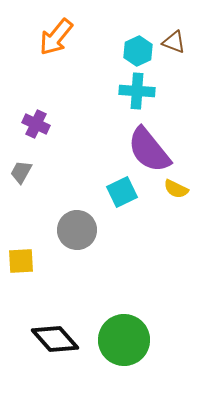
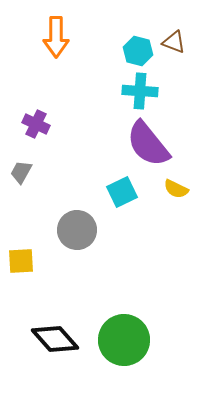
orange arrow: rotated 39 degrees counterclockwise
cyan hexagon: rotated 20 degrees counterclockwise
cyan cross: moved 3 px right
purple semicircle: moved 1 px left, 6 px up
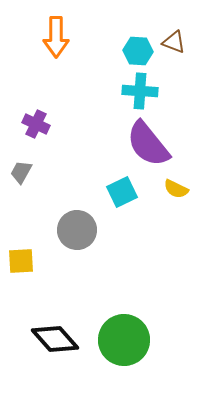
cyan hexagon: rotated 12 degrees counterclockwise
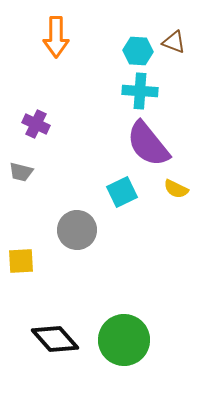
gray trapezoid: rotated 105 degrees counterclockwise
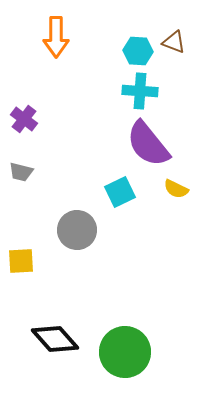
purple cross: moved 12 px left, 5 px up; rotated 12 degrees clockwise
cyan square: moved 2 px left
green circle: moved 1 px right, 12 px down
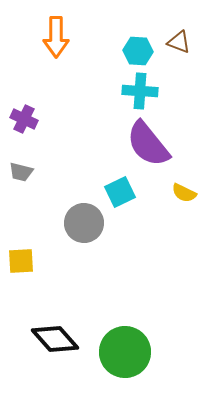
brown triangle: moved 5 px right
purple cross: rotated 12 degrees counterclockwise
yellow semicircle: moved 8 px right, 4 px down
gray circle: moved 7 px right, 7 px up
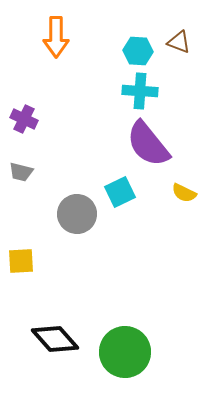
gray circle: moved 7 px left, 9 px up
